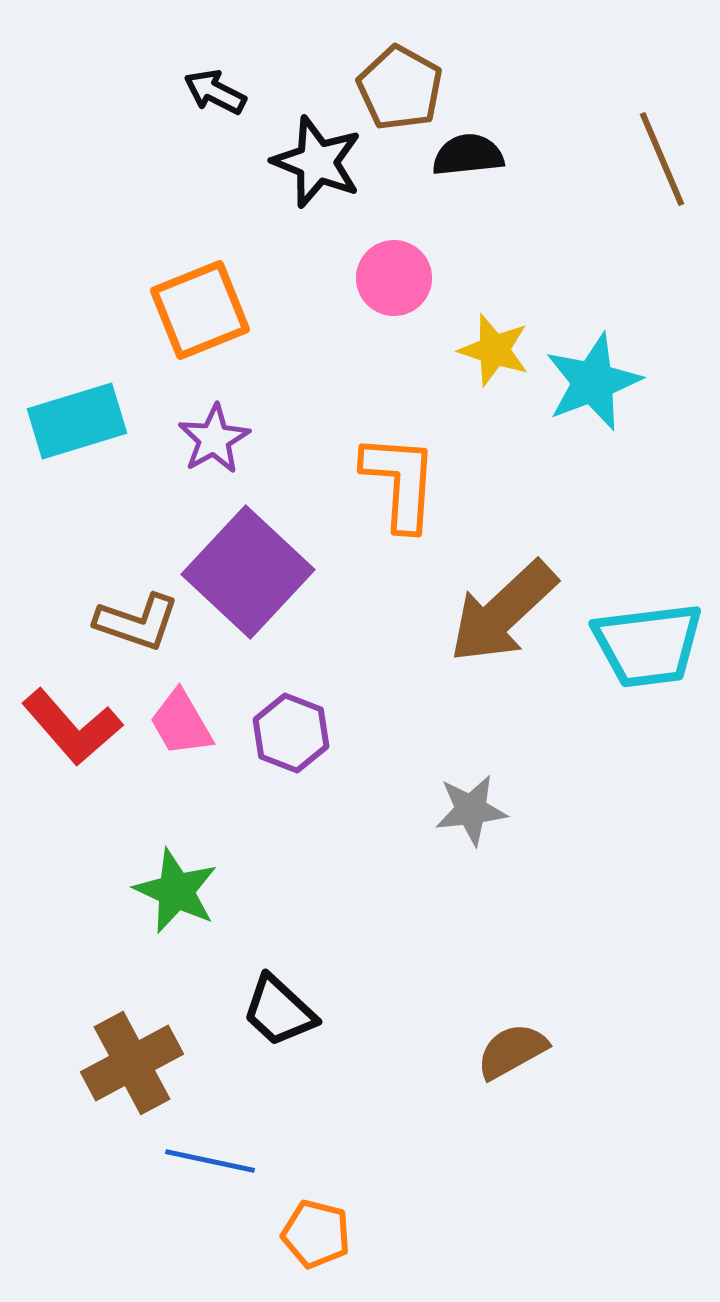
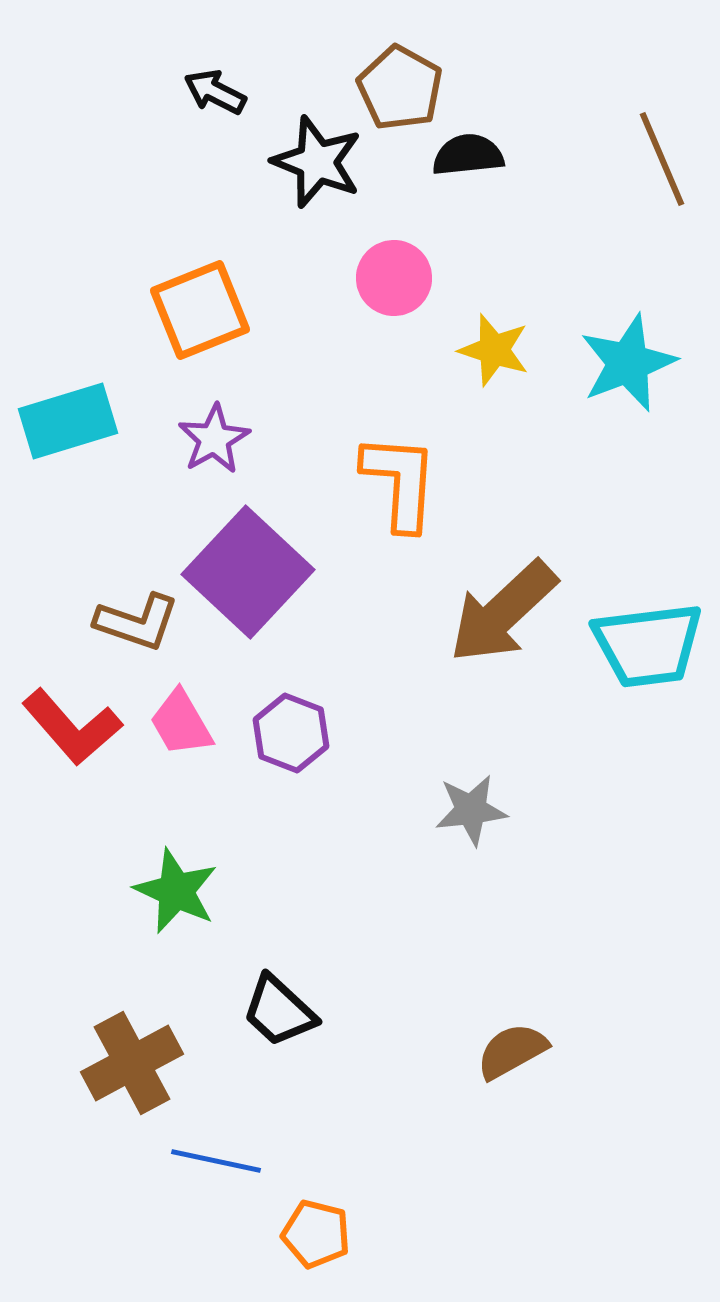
cyan star: moved 35 px right, 19 px up
cyan rectangle: moved 9 px left
blue line: moved 6 px right
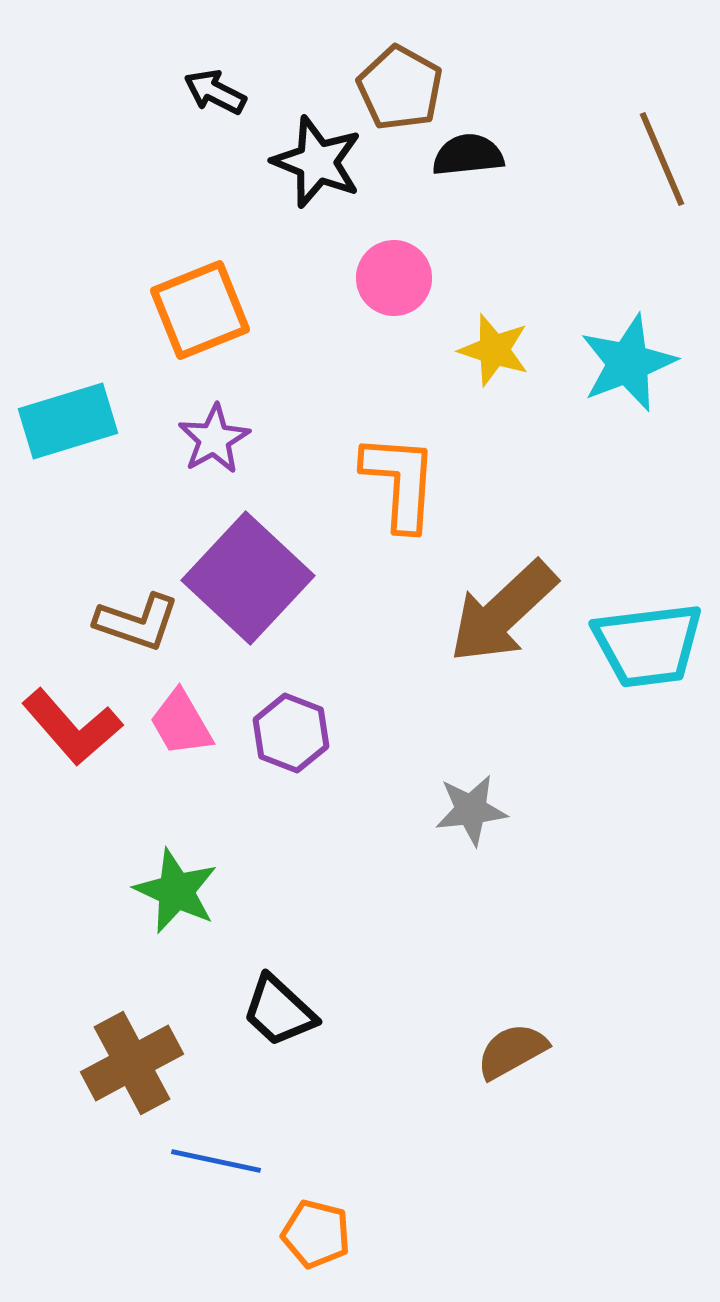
purple square: moved 6 px down
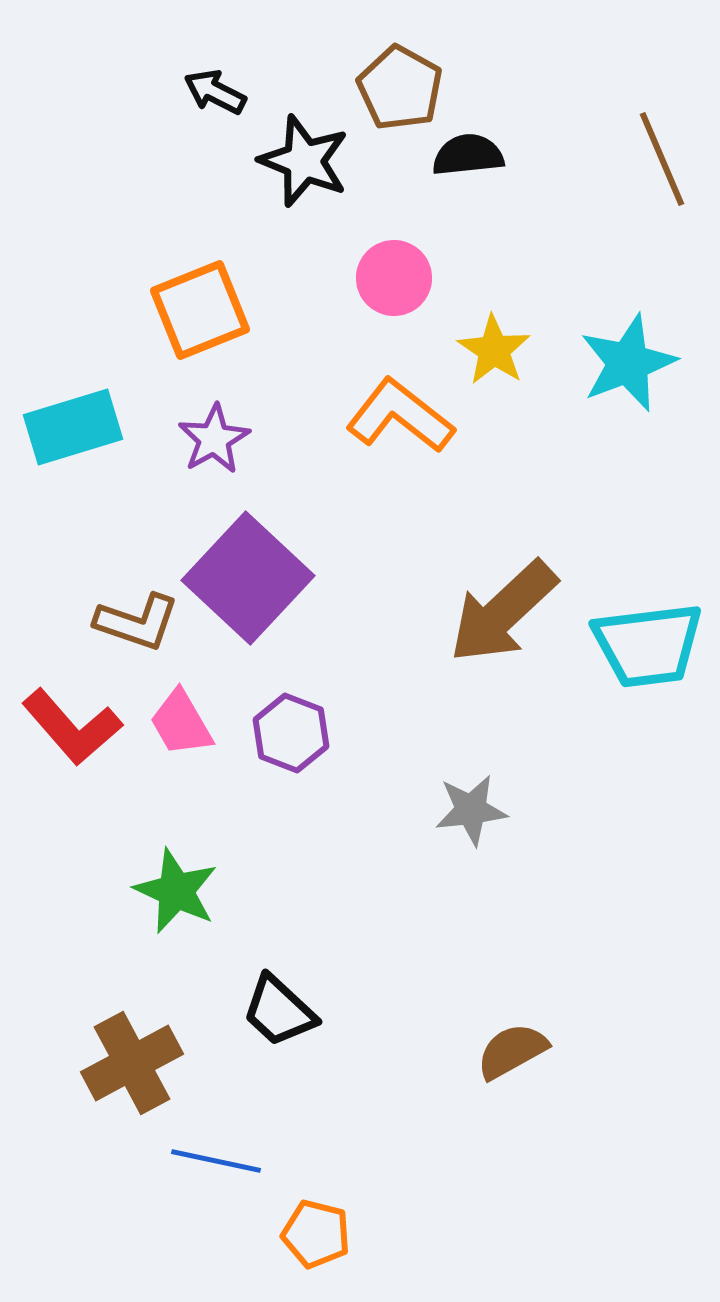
black star: moved 13 px left, 1 px up
yellow star: rotated 16 degrees clockwise
cyan rectangle: moved 5 px right, 6 px down
orange L-shape: moved 66 px up; rotated 56 degrees counterclockwise
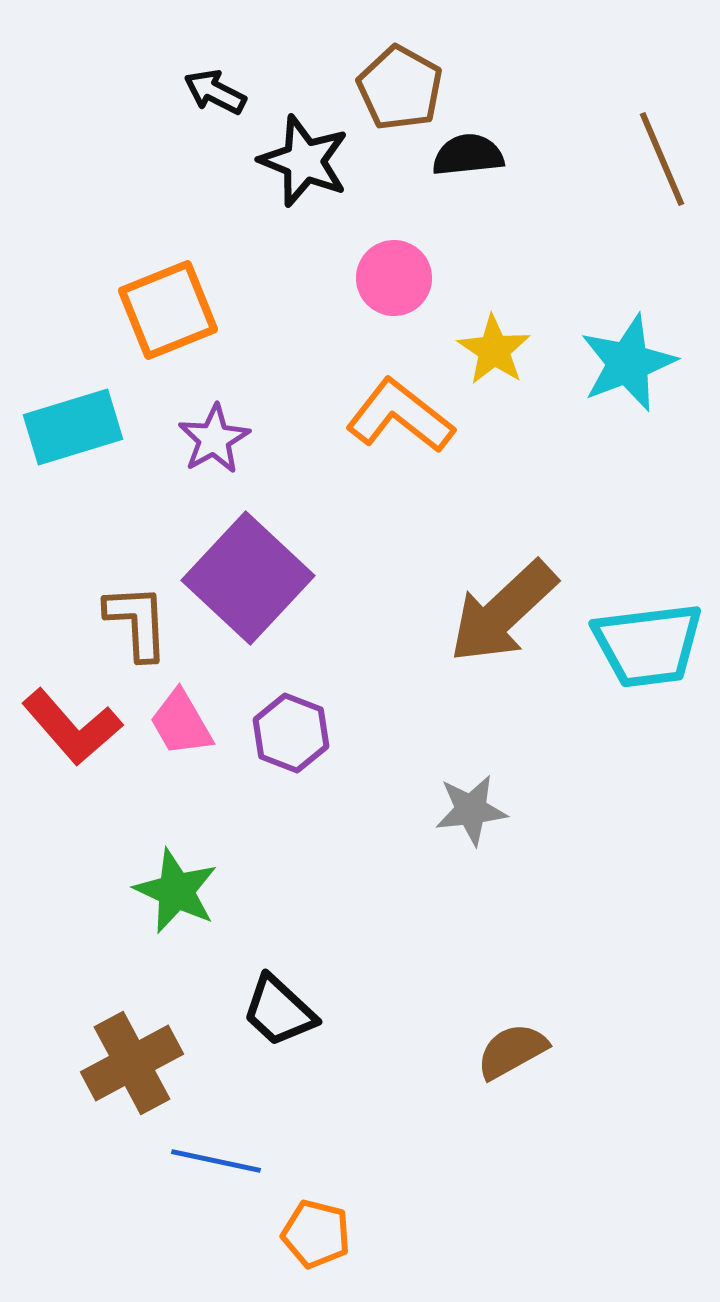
orange square: moved 32 px left
brown L-shape: rotated 112 degrees counterclockwise
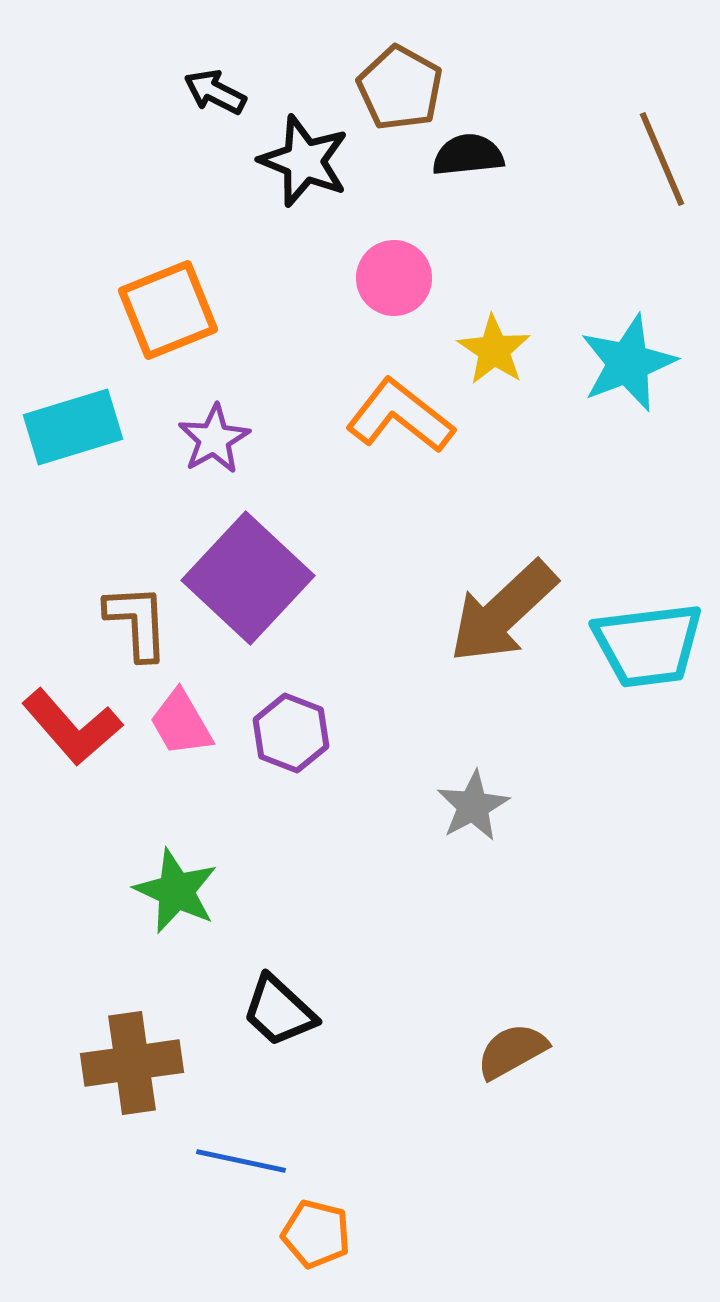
gray star: moved 2 px right, 4 px up; rotated 22 degrees counterclockwise
brown cross: rotated 20 degrees clockwise
blue line: moved 25 px right
